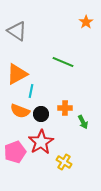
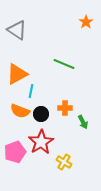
gray triangle: moved 1 px up
green line: moved 1 px right, 2 px down
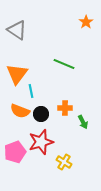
orange triangle: rotated 25 degrees counterclockwise
cyan line: rotated 24 degrees counterclockwise
red star: rotated 15 degrees clockwise
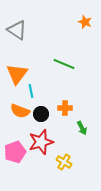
orange star: moved 1 px left; rotated 16 degrees counterclockwise
green arrow: moved 1 px left, 6 px down
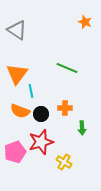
green line: moved 3 px right, 4 px down
green arrow: rotated 24 degrees clockwise
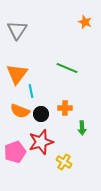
gray triangle: rotated 30 degrees clockwise
